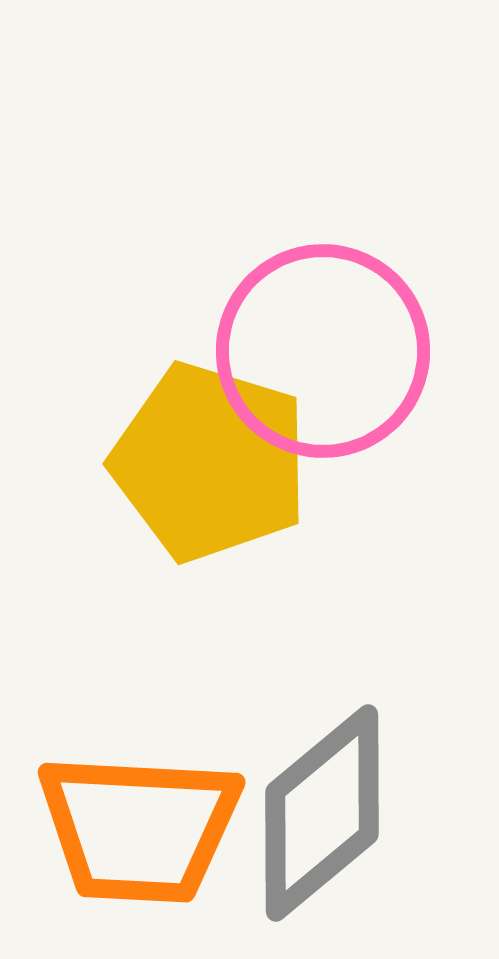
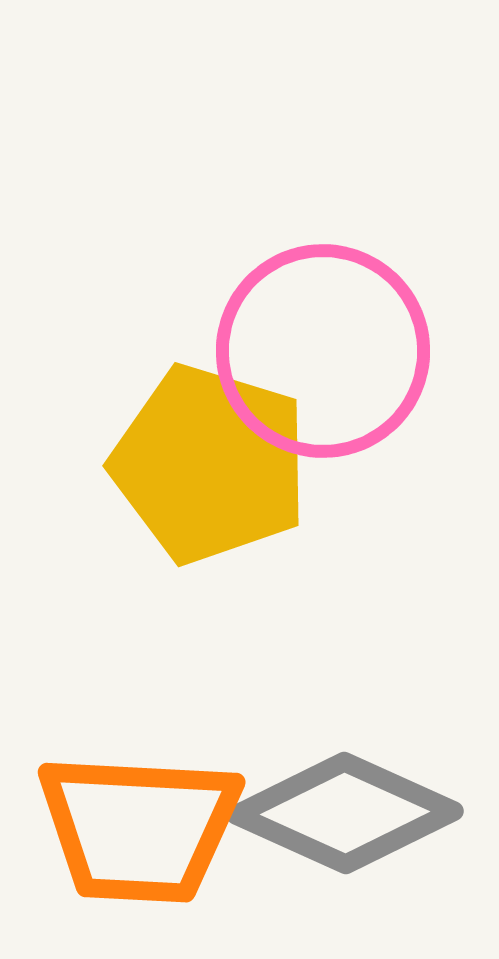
yellow pentagon: moved 2 px down
gray diamond: moved 23 px right; rotated 64 degrees clockwise
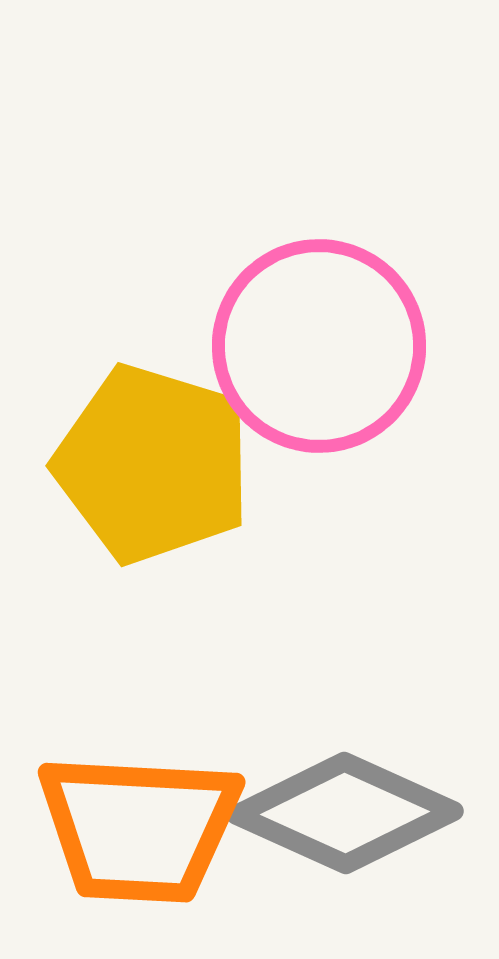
pink circle: moved 4 px left, 5 px up
yellow pentagon: moved 57 px left
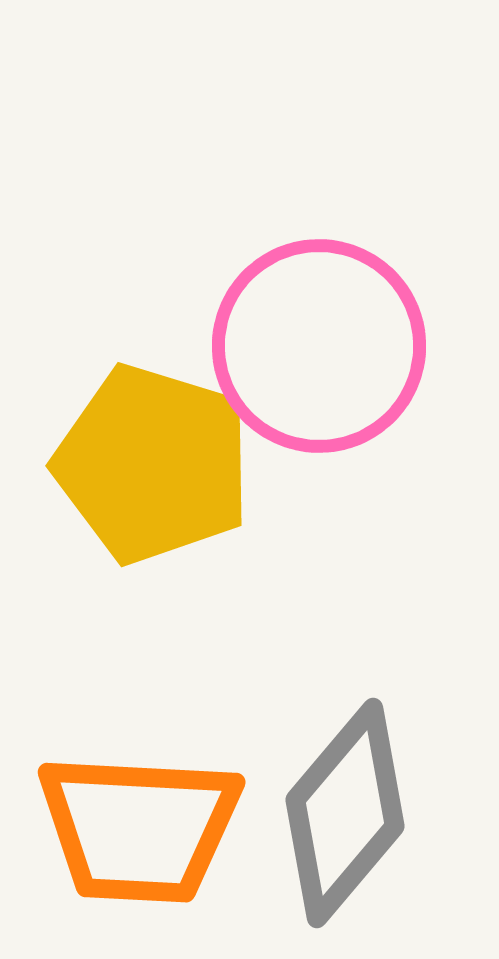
gray diamond: rotated 74 degrees counterclockwise
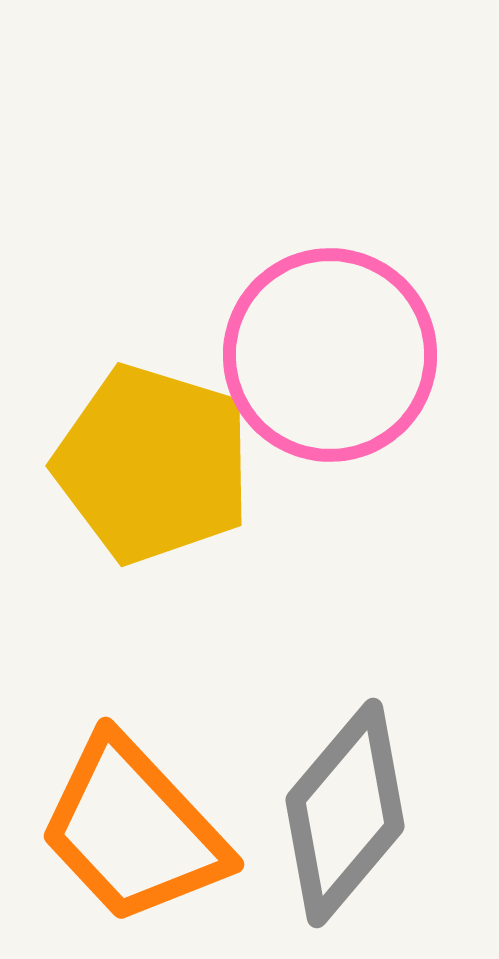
pink circle: moved 11 px right, 9 px down
orange trapezoid: moved 6 px left, 2 px down; rotated 44 degrees clockwise
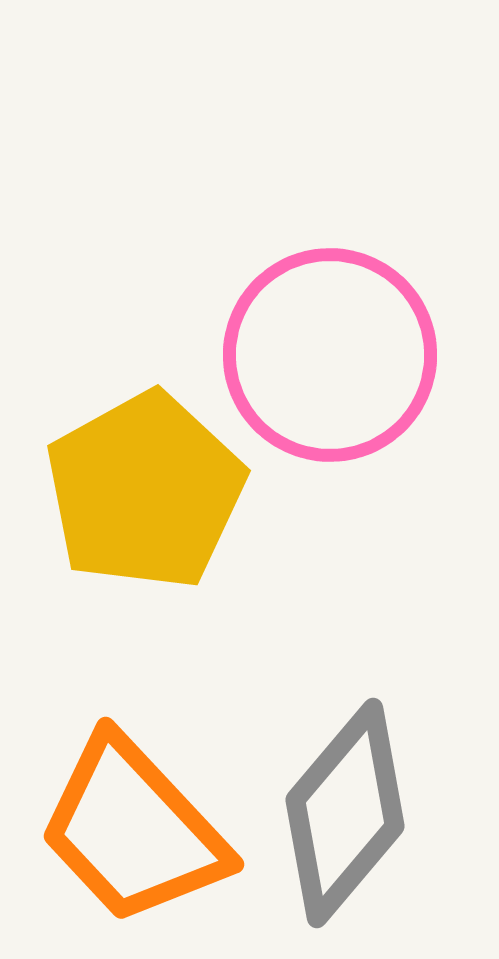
yellow pentagon: moved 8 px left, 27 px down; rotated 26 degrees clockwise
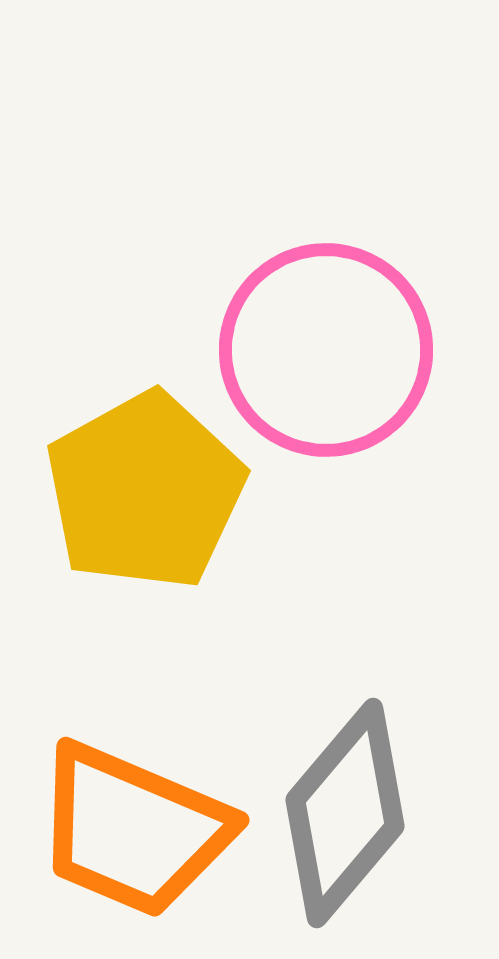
pink circle: moved 4 px left, 5 px up
orange trapezoid: rotated 24 degrees counterclockwise
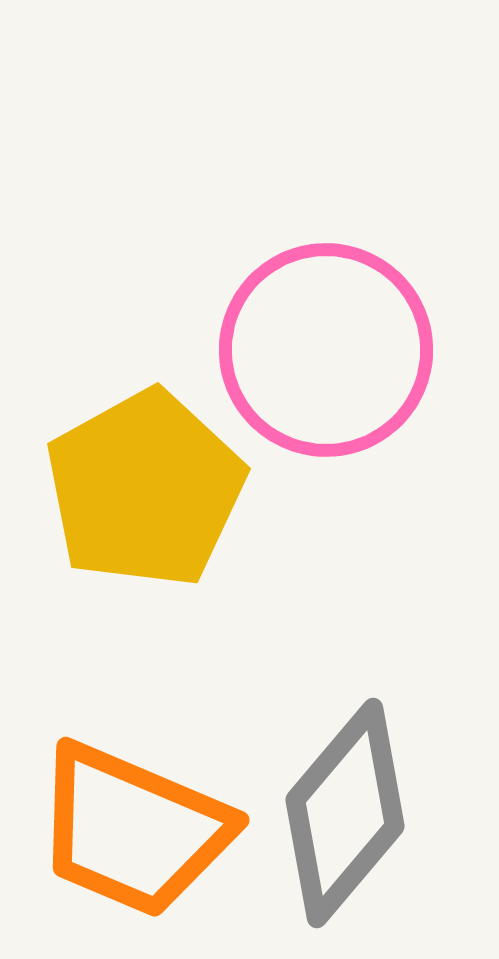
yellow pentagon: moved 2 px up
